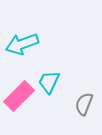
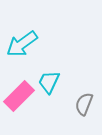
cyan arrow: rotated 16 degrees counterclockwise
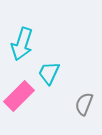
cyan arrow: rotated 36 degrees counterclockwise
cyan trapezoid: moved 9 px up
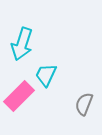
cyan trapezoid: moved 3 px left, 2 px down
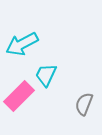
cyan arrow: rotated 44 degrees clockwise
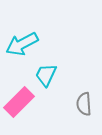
pink rectangle: moved 6 px down
gray semicircle: rotated 25 degrees counterclockwise
